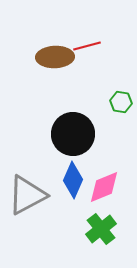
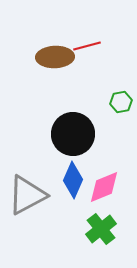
green hexagon: rotated 20 degrees counterclockwise
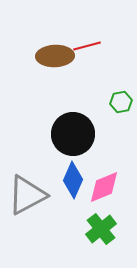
brown ellipse: moved 1 px up
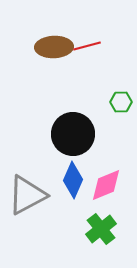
brown ellipse: moved 1 px left, 9 px up
green hexagon: rotated 10 degrees clockwise
pink diamond: moved 2 px right, 2 px up
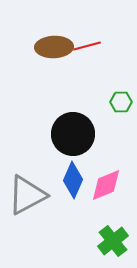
green cross: moved 12 px right, 12 px down
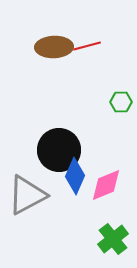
black circle: moved 14 px left, 16 px down
blue diamond: moved 2 px right, 4 px up
green cross: moved 2 px up
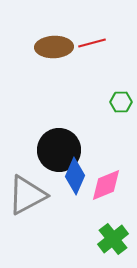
red line: moved 5 px right, 3 px up
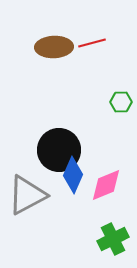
blue diamond: moved 2 px left, 1 px up
green cross: rotated 12 degrees clockwise
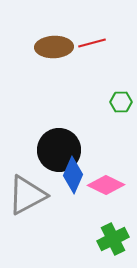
pink diamond: rotated 48 degrees clockwise
